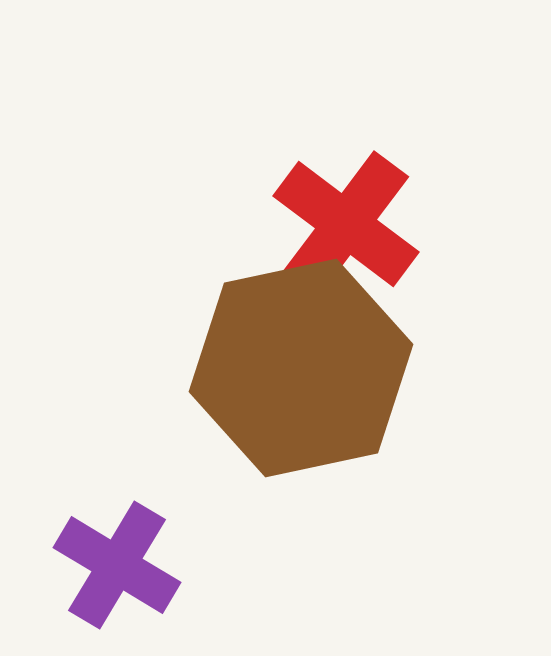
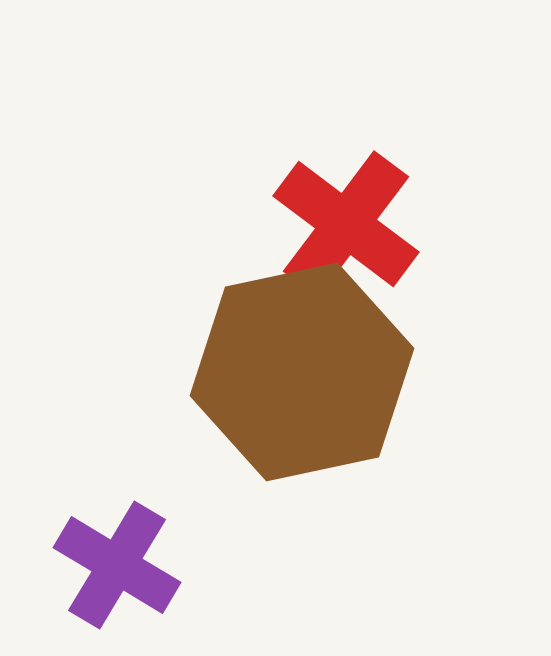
brown hexagon: moved 1 px right, 4 px down
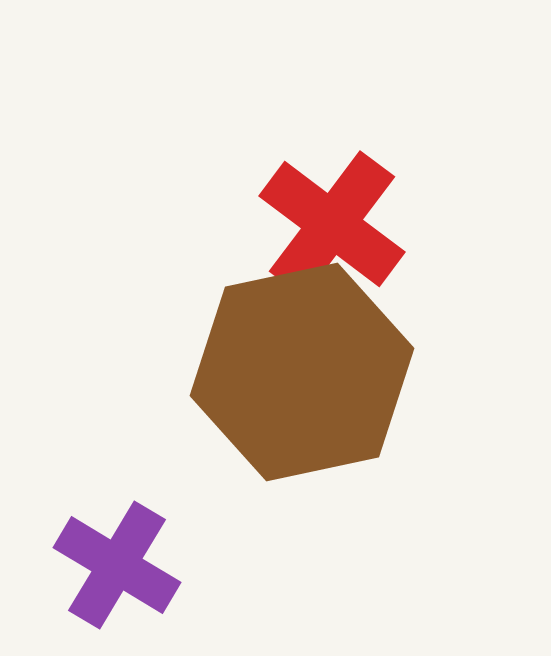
red cross: moved 14 px left
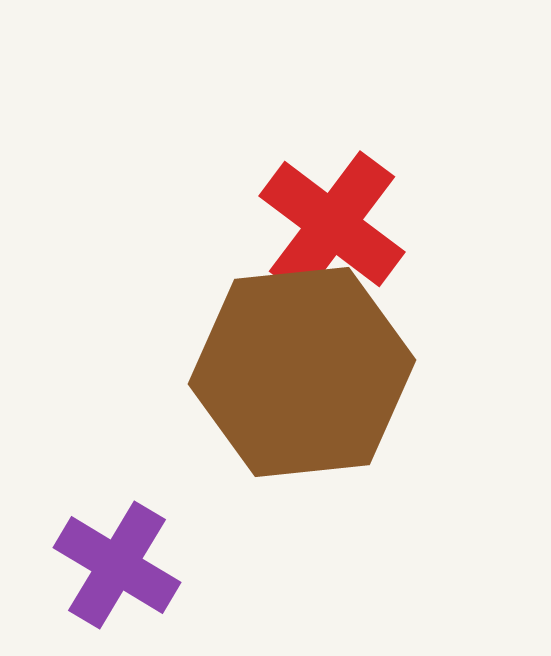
brown hexagon: rotated 6 degrees clockwise
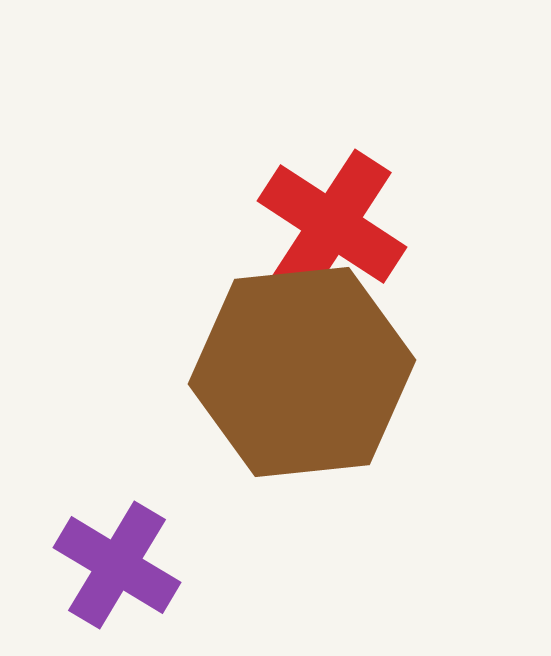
red cross: rotated 4 degrees counterclockwise
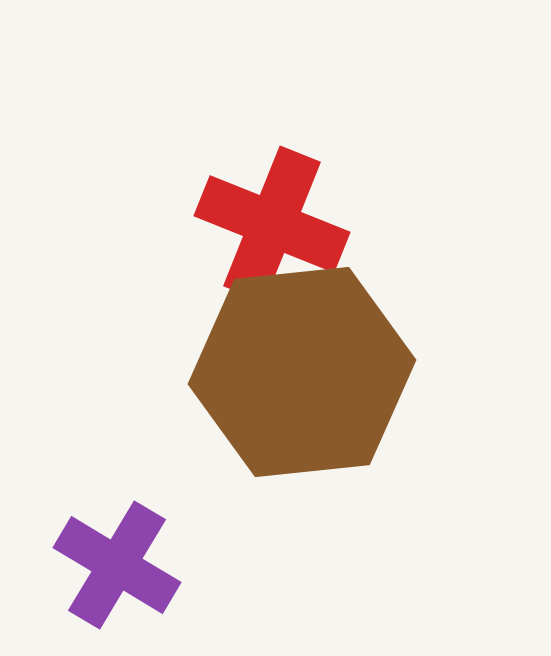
red cross: moved 60 px left; rotated 11 degrees counterclockwise
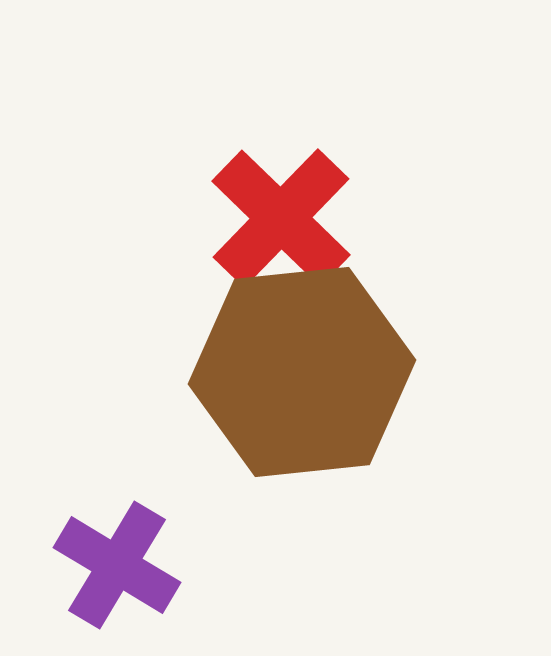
red cross: moved 9 px right, 6 px up; rotated 22 degrees clockwise
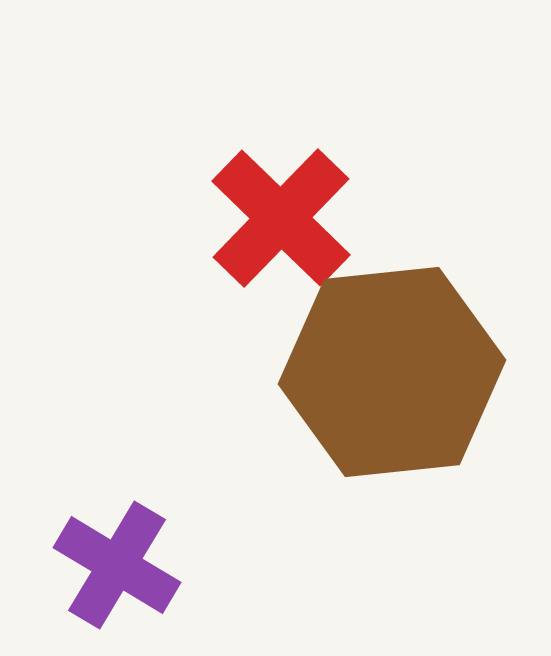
brown hexagon: moved 90 px right
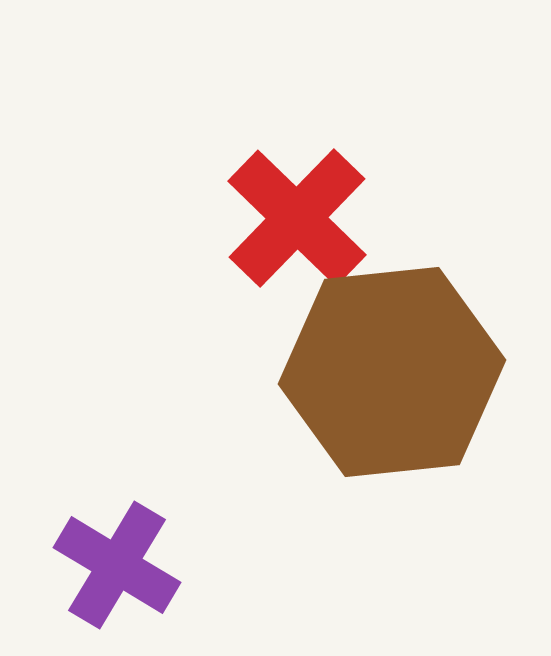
red cross: moved 16 px right
